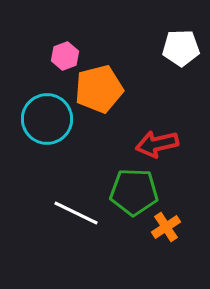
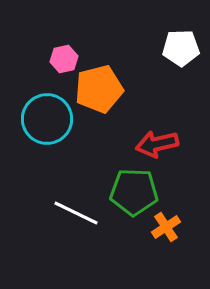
pink hexagon: moved 1 px left, 3 px down; rotated 8 degrees clockwise
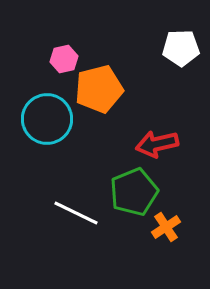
green pentagon: rotated 24 degrees counterclockwise
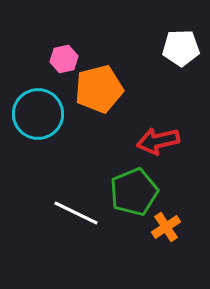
cyan circle: moved 9 px left, 5 px up
red arrow: moved 1 px right, 3 px up
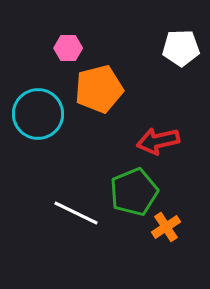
pink hexagon: moved 4 px right, 11 px up; rotated 12 degrees clockwise
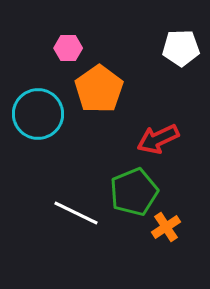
orange pentagon: rotated 21 degrees counterclockwise
red arrow: moved 2 px up; rotated 12 degrees counterclockwise
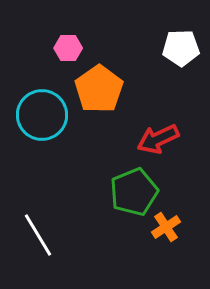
cyan circle: moved 4 px right, 1 px down
white line: moved 38 px left, 22 px down; rotated 33 degrees clockwise
